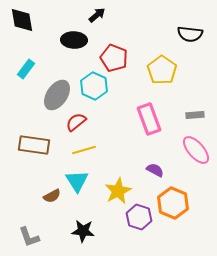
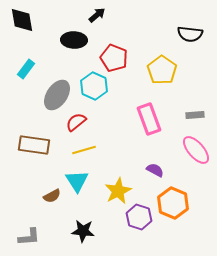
gray L-shape: rotated 75 degrees counterclockwise
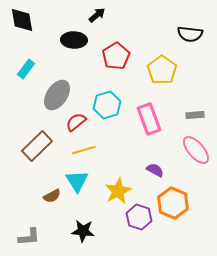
red pentagon: moved 2 px right, 2 px up; rotated 20 degrees clockwise
cyan hexagon: moved 13 px right, 19 px down; rotated 20 degrees clockwise
brown rectangle: moved 3 px right, 1 px down; rotated 52 degrees counterclockwise
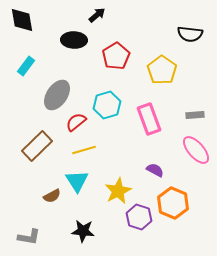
cyan rectangle: moved 3 px up
gray L-shape: rotated 15 degrees clockwise
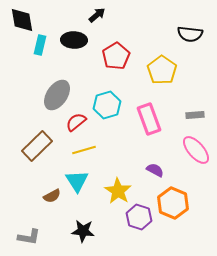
cyan rectangle: moved 14 px right, 21 px up; rotated 24 degrees counterclockwise
yellow star: rotated 12 degrees counterclockwise
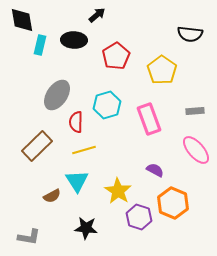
gray rectangle: moved 4 px up
red semicircle: rotated 50 degrees counterclockwise
black star: moved 3 px right, 3 px up
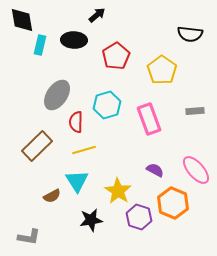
pink ellipse: moved 20 px down
black star: moved 5 px right, 8 px up; rotated 15 degrees counterclockwise
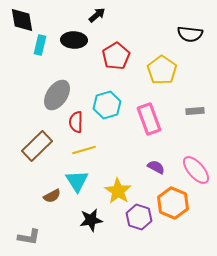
purple semicircle: moved 1 px right, 3 px up
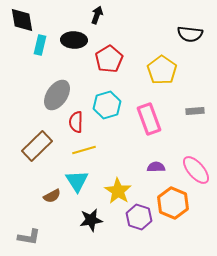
black arrow: rotated 30 degrees counterclockwise
red pentagon: moved 7 px left, 3 px down
purple semicircle: rotated 30 degrees counterclockwise
